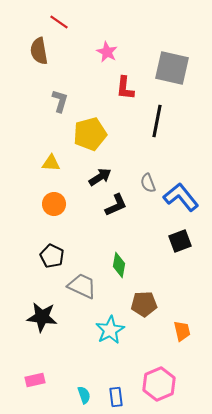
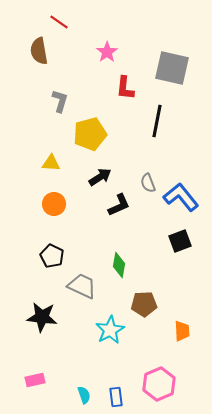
pink star: rotated 10 degrees clockwise
black L-shape: moved 3 px right
orange trapezoid: rotated 10 degrees clockwise
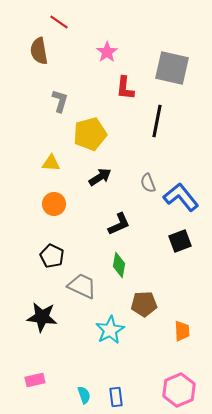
black L-shape: moved 19 px down
pink hexagon: moved 20 px right, 6 px down
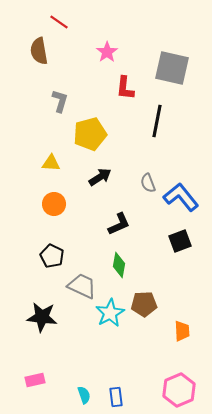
cyan star: moved 17 px up
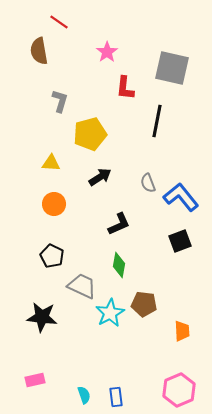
brown pentagon: rotated 10 degrees clockwise
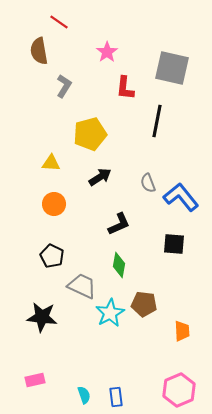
gray L-shape: moved 4 px right, 15 px up; rotated 15 degrees clockwise
black square: moved 6 px left, 3 px down; rotated 25 degrees clockwise
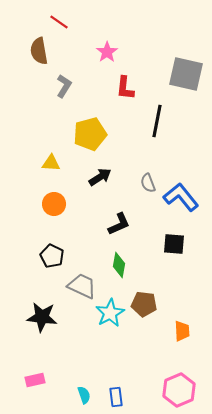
gray square: moved 14 px right, 6 px down
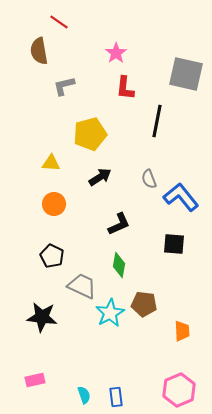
pink star: moved 9 px right, 1 px down
gray L-shape: rotated 135 degrees counterclockwise
gray semicircle: moved 1 px right, 4 px up
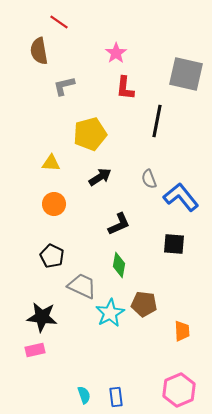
pink rectangle: moved 30 px up
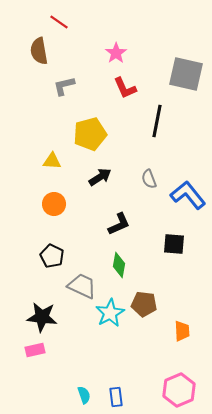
red L-shape: rotated 30 degrees counterclockwise
yellow triangle: moved 1 px right, 2 px up
blue L-shape: moved 7 px right, 2 px up
